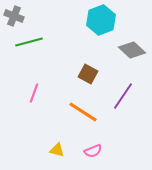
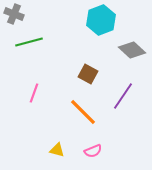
gray cross: moved 2 px up
orange line: rotated 12 degrees clockwise
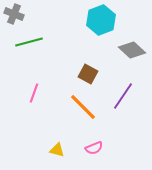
orange line: moved 5 px up
pink semicircle: moved 1 px right, 3 px up
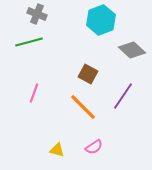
gray cross: moved 23 px right
pink semicircle: moved 1 px up; rotated 12 degrees counterclockwise
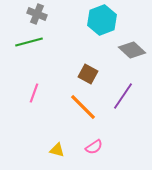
cyan hexagon: moved 1 px right
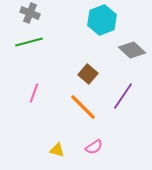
gray cross: moved 7 px left, 1 px up
brown square: rotated 12 degrees clockwise
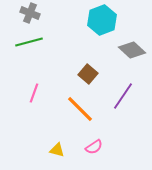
orange line: moved 3 px left, 2 px down
